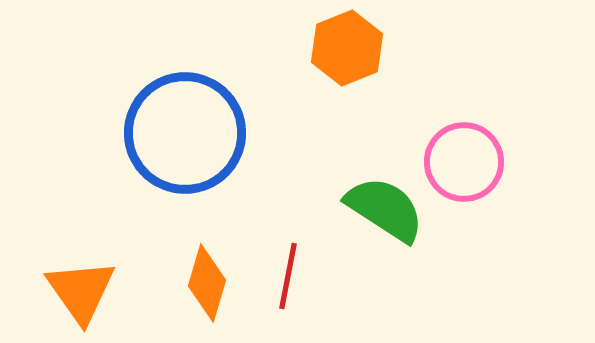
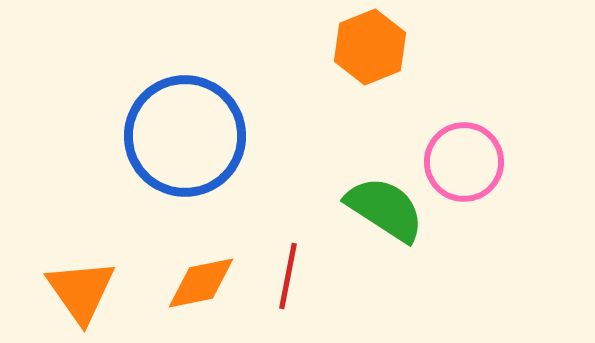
orange hexagon: moved 23 px right, 1 px up
blue circle: moved 3 px down
orange diamond: moved 6 px left; rotated 62 degrees clockwise
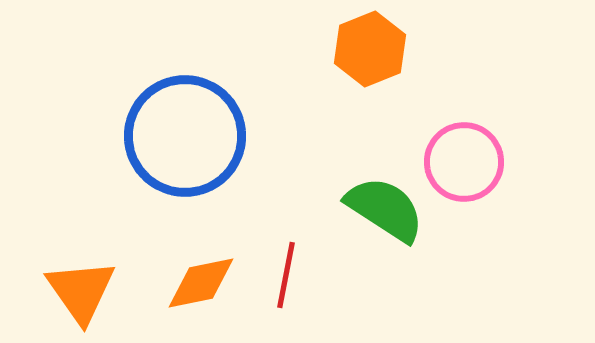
orange hexagon: moved 2 px down
red line: moved 2 px left, 1 px up
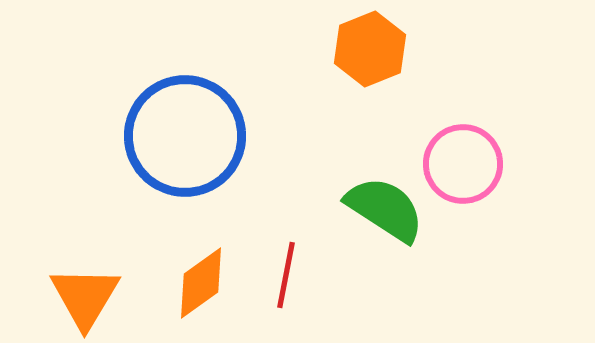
pink circle: moved 1 px left, 2 px down
orange diamond: rotated 24 degrees counterclockwise
orange triangle: moved 4 px right, 6 px down; rotated 6 degrees clockwise
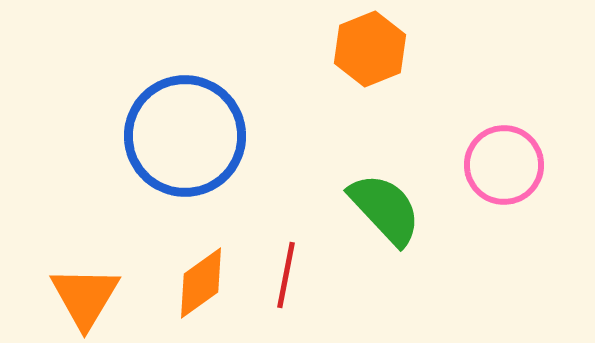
pink circle: moved 41 px right, 1 px down
green semicircle: rotated 14 degrees clockwise
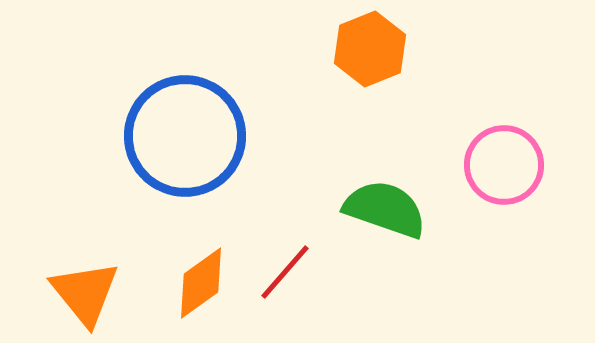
green semicircle: rotated 28 degrees counterclockwise
red line: moved 1 px left, 3 px up; rotated 30 degrees clockwise
orange triangle: moved 4 px up; rotated 10 degrees counterclockwise
